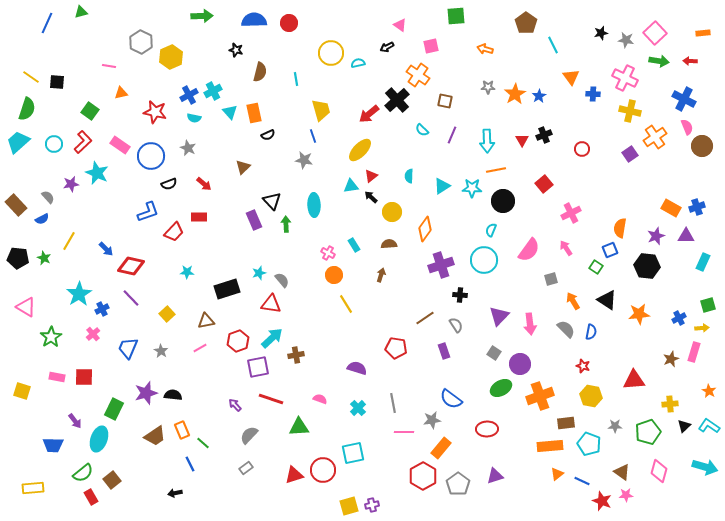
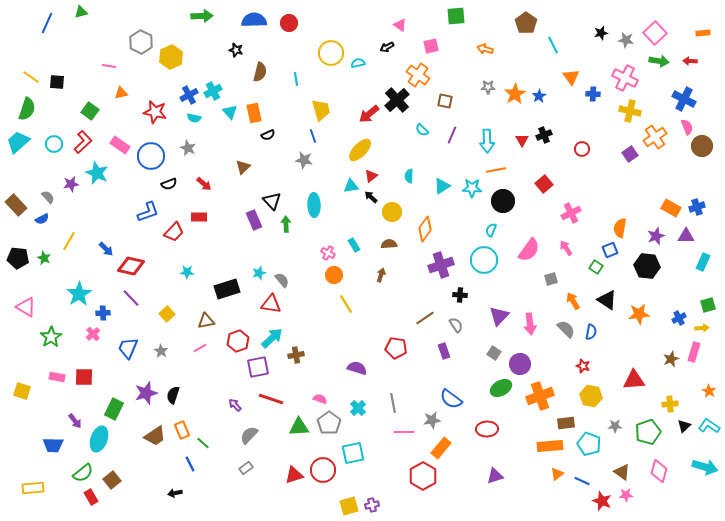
blue cross at (102, 309): moved 1 px right, 4 px down; rotated 24 degrees clockwise
black semicircle at (173, 395): rotated 78 degrees counterclockwise
gray pentagon at (458, 484): moved 129 px left, 61 px up
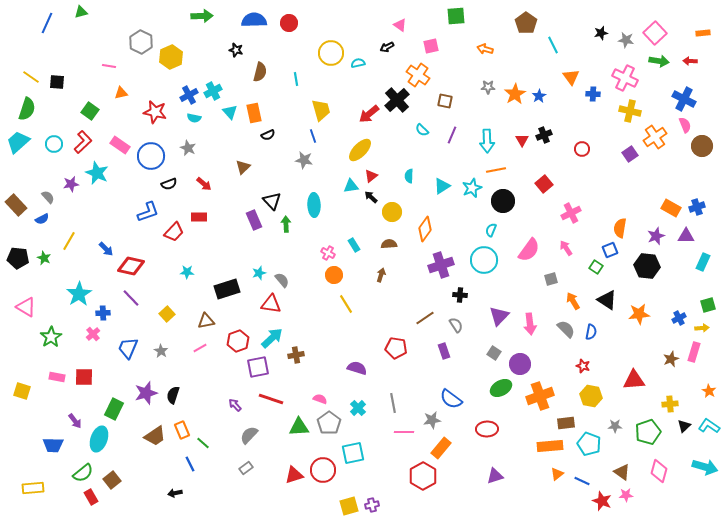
pink semicircle at (687, 127): moved 2 px left, 2 px up
cyan star at (472, 188): rotated 24 degrees counterclockwise
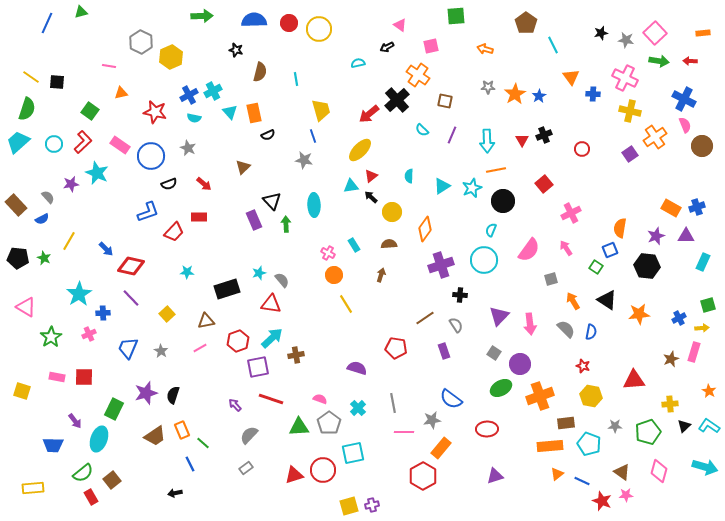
yellow circle at (331, 53): moved 12 px left, 24 px up
pink cross at (93, 334): moved 4 px left; rotated 16 degrees clockwise
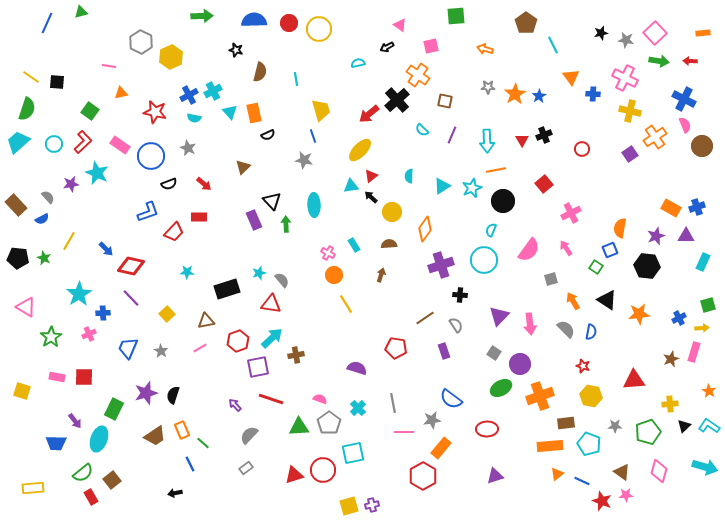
blue trapezoid at (53, 445): moved 3 px right, 2 px up
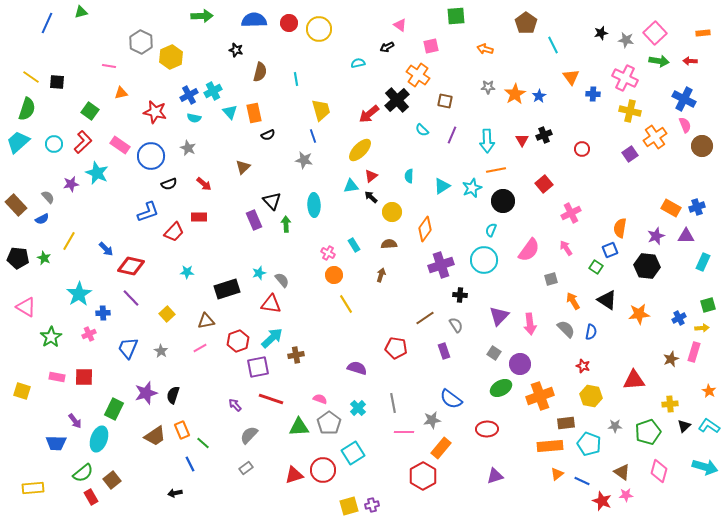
cyan square at (353, 453): rotated 20 degrees counterclockwise
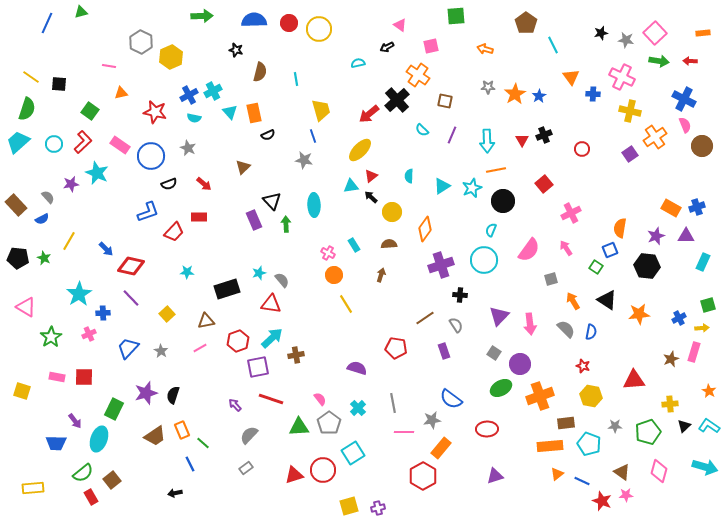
pink cross at (625, 78): moved 3 px left, 1 px up
black square at (57, 82): moved 2 px right, 2 px down
blue trapezoid at (128, 348): rotated 20 degrees clockwise
pink semicircle at (320, 399): rotated 32 degrees clockwise
purple cross at (372, 505): moved 6 px right, 3 px down
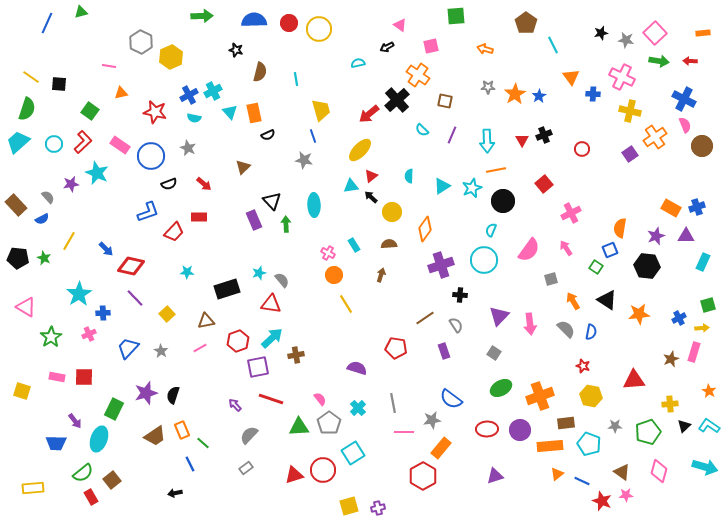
purple line at (131, 298): moved 4 px right
purple circle at (520, 364): moved 66 px down
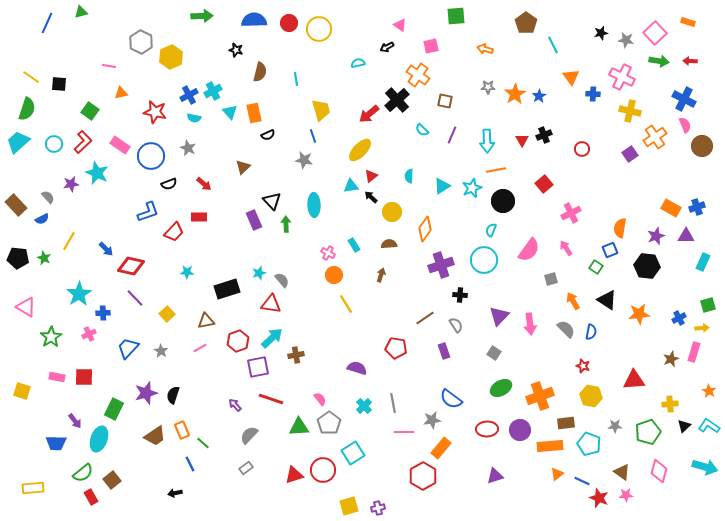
orange rectangle at (703, 33): moved 15 px left, 11 px up; rotated 24 degrees clockwise
cyan cross at (358, 408): moved 6 px right, 2 px up
red star at (602, 501): moved 3 px left, 3 px up
